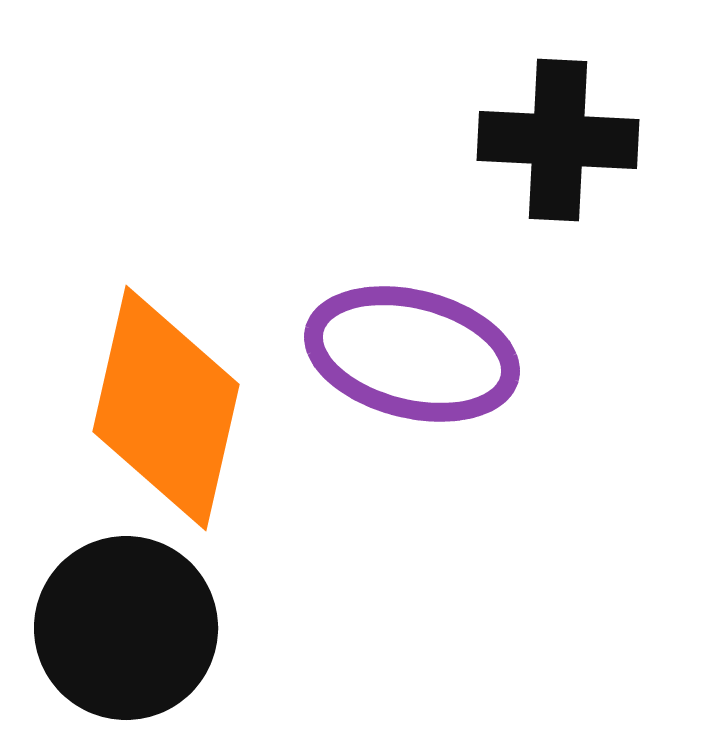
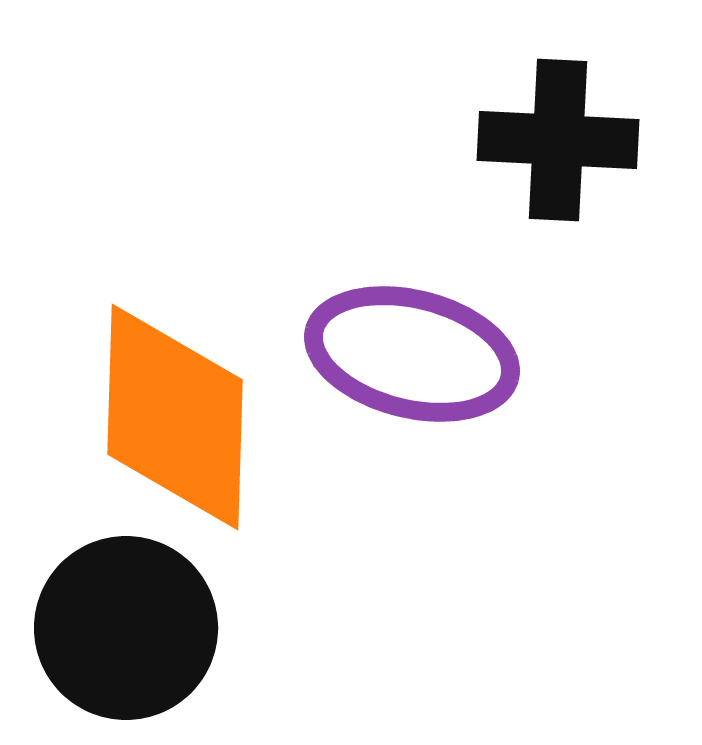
orange diamond: moved 9 px right, 9 px down; rotated 11 degrees counterclockwise
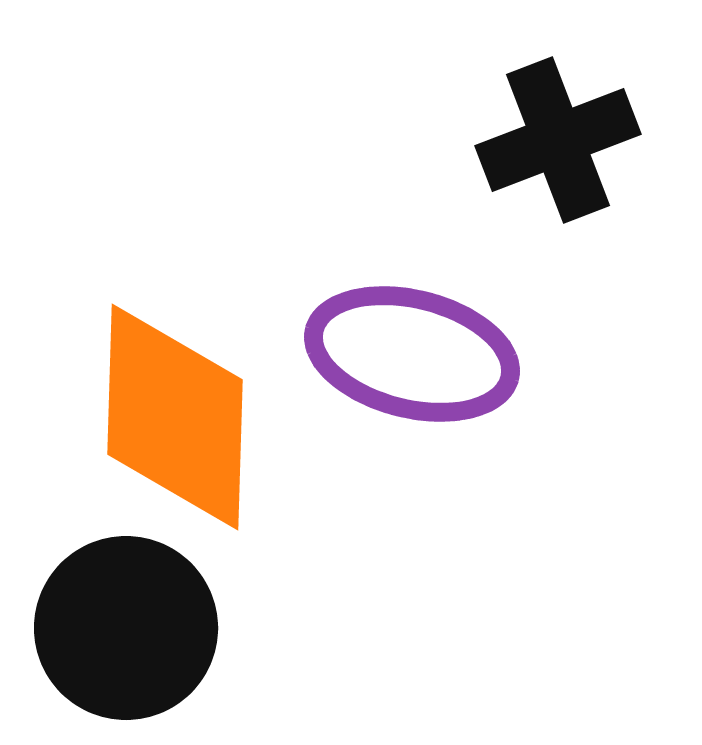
black cross: rotated 24 degrees counterclockwise
